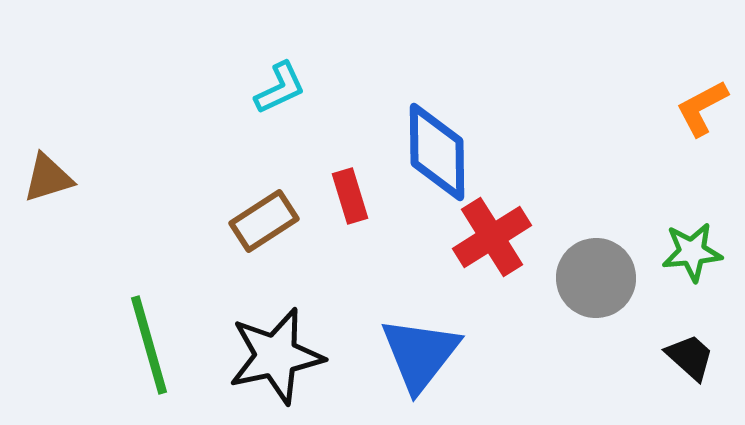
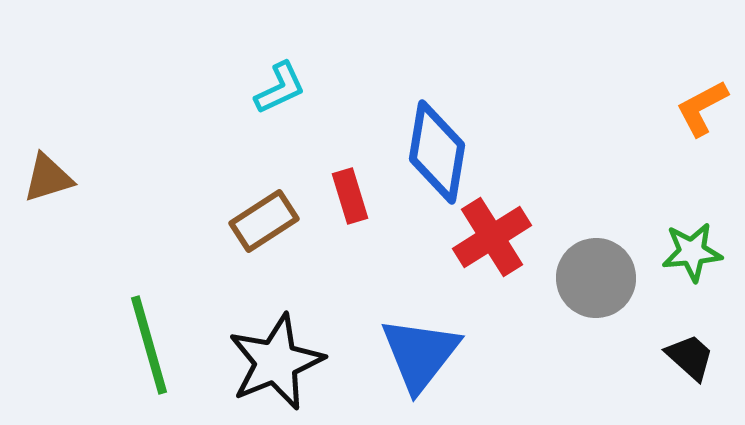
blue diamond: rotated 10 degrees clockwise
black star: moved 6 px down; rotated 10 degrees counterclockwise
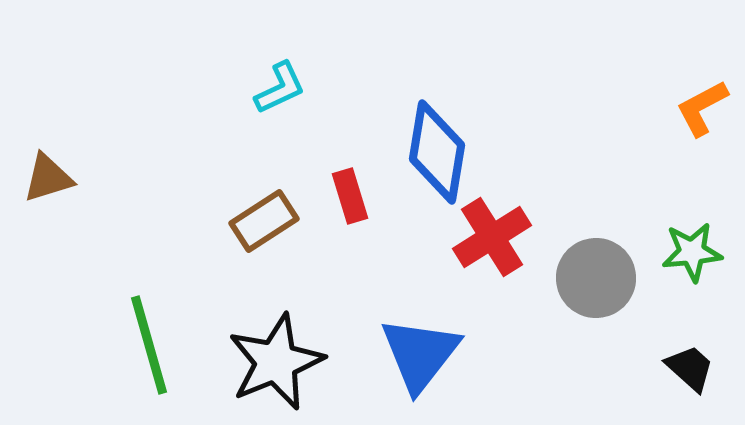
black trapezoid: moved 11 px down
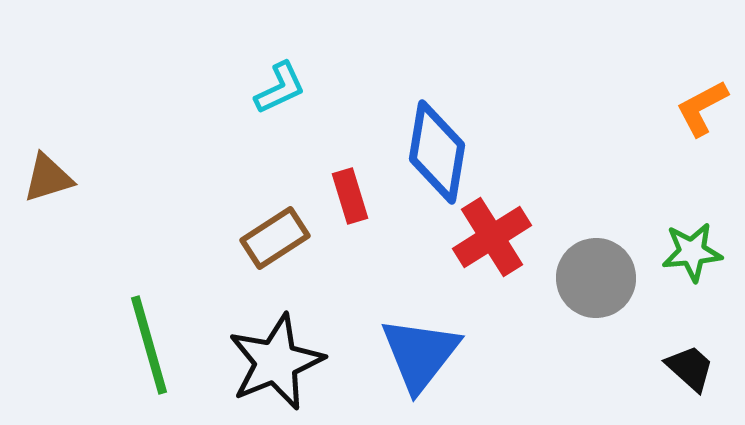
brown rectangle: moved 11 px right, 17 px down
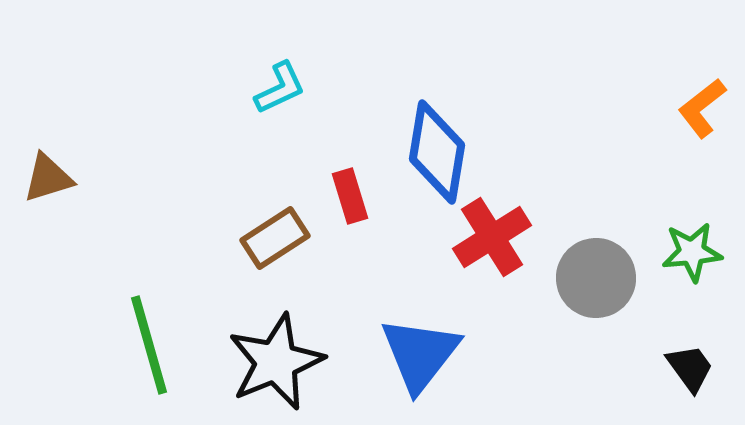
orange L-shape: rotated 10 degrees counterclockwise
black trapezoid: rotated 12 degrees clockwise
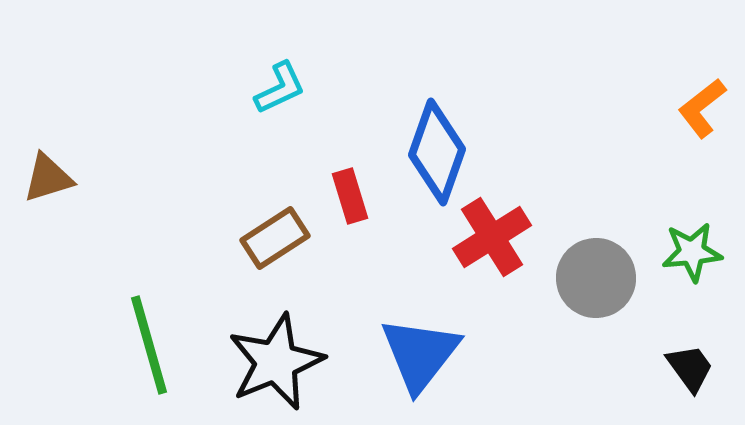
blue diamond: rotated 10 degrees clockwise
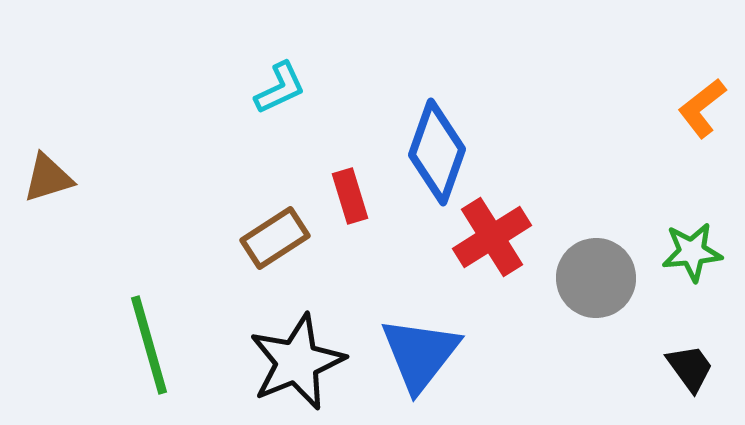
black star: moved 21 px right
